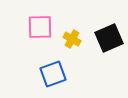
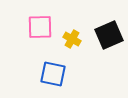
black square: moved 3 px up
blue square: rotated 32 degrees clockwise
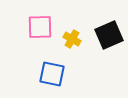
blue square: moved 1 px left
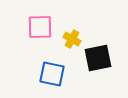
black square: moved 11 px left, 23 px down; rotated 12 degrees clockwise
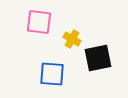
pink square: moved 1 px left, 5 px up; rotated 8 degrees clockwise
blue square: rotated 8 degrees counterclockwise
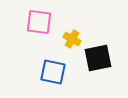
blue square: moved 1 px right, 2 px up; rotated 8 degrees clockwise
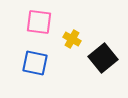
black square: moved 5 px right; rotated 28 degrees counterclockwise
blue square: moved 18 px left, 9 px up
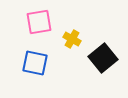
pink square: rotated 16 degrees counterclockwise
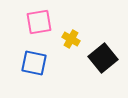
yellow cross: moved 1 px left
blue square: moved 1 px left
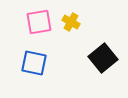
yellow cross: moved 17 px up
